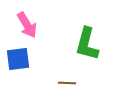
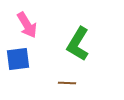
green L-shape: moved 9 px left; rotated 16 degrees clockwise
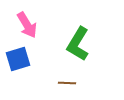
blue square: rotated 10 degrees counterclockwise
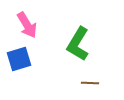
blue square: moved 1 px right
brown line: moved 23 px right
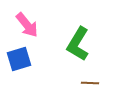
pink arrow: rotated 8 degrees counterclockwise
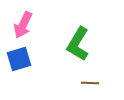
pink arrow: moved 4 px left; rotated 64 degrees clockwise
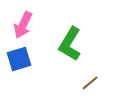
green L-shape: moved 8 px left
brown line: rotated 42 degrees counterclockwise
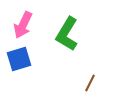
green L-shape: moved 3 px left, 10 px up
brown line: rotated 24 degrees counterclockwise
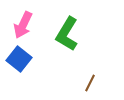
blue square: rotated 35 degrees counterclockwise
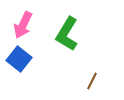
brown line: moved 2 px right, 2 px up
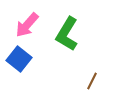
pink arrow: moved 4 px right; rotated 16 degrees clockwise
